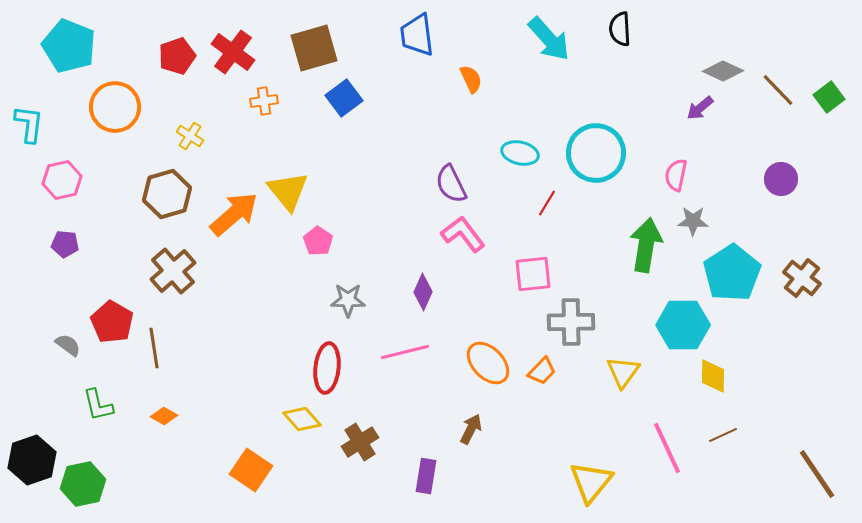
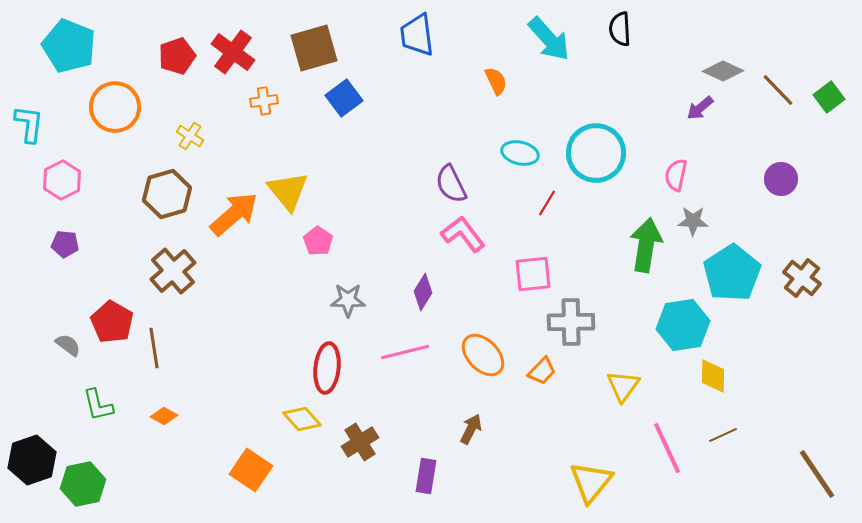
orange semicircle at (471, 79): moved 25 px right, 2 px down
pink hexagon at (62, 180): rotated 15 degrees counterclockwise
purple diamond at (423, 292): rotated 9 degrees clockwise
cyan hexagon at (683, 325): rotated 9 degrees counterclockwise
orange ellipse at (488, 363): moved 5 px left, 8 px up
yellow triangle at (623, 372): moved 14 px down
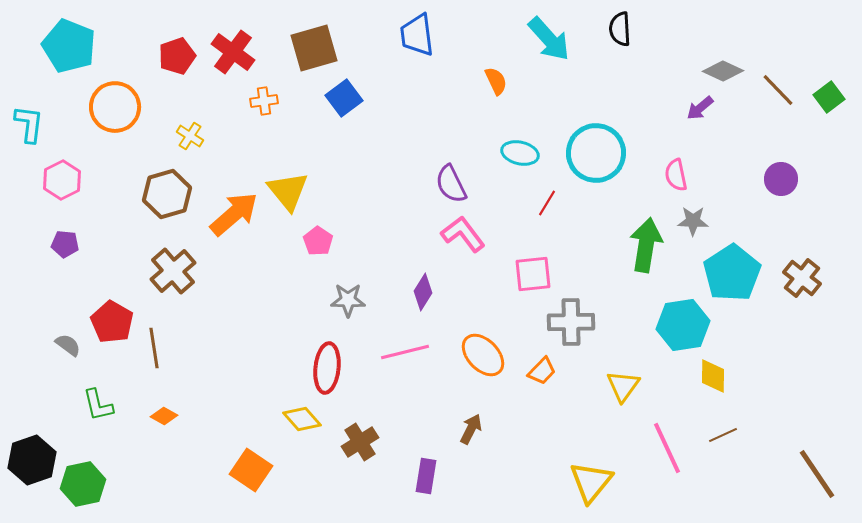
pink semicircle at (676, 175): rotated 24 degrees counterclockwise
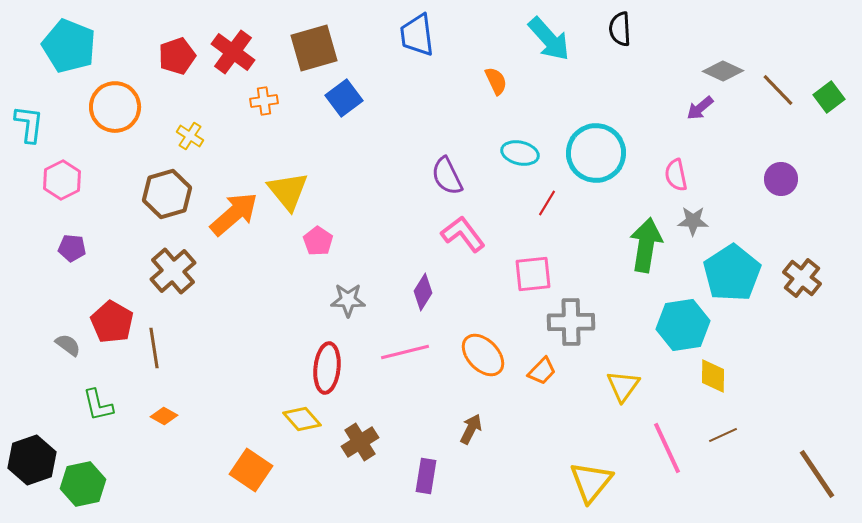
purple semicircle at (451, 184): moved 4 px left, 8 px up
purple pentagon at (65, 244): moved 7 px right, 4 px down
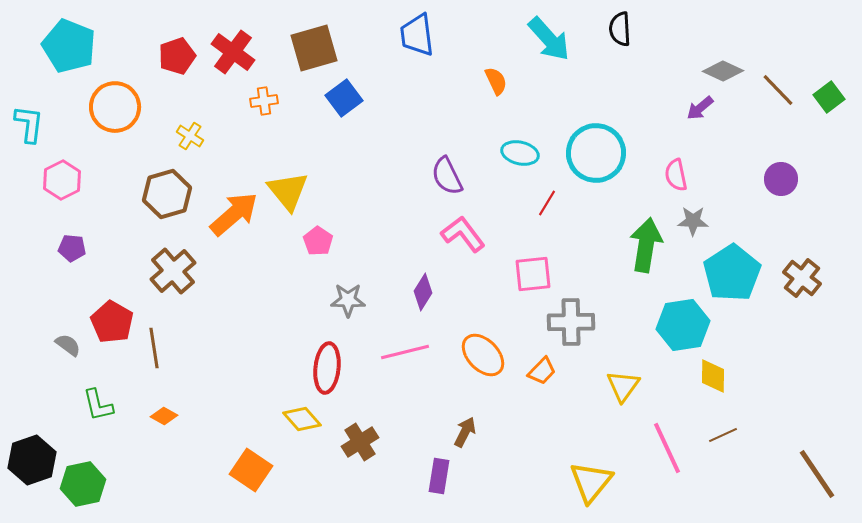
brown arrow at (471, 429): moved 6 px left, 3 px down
purple rectangle at (426, 476): moved 13 px right
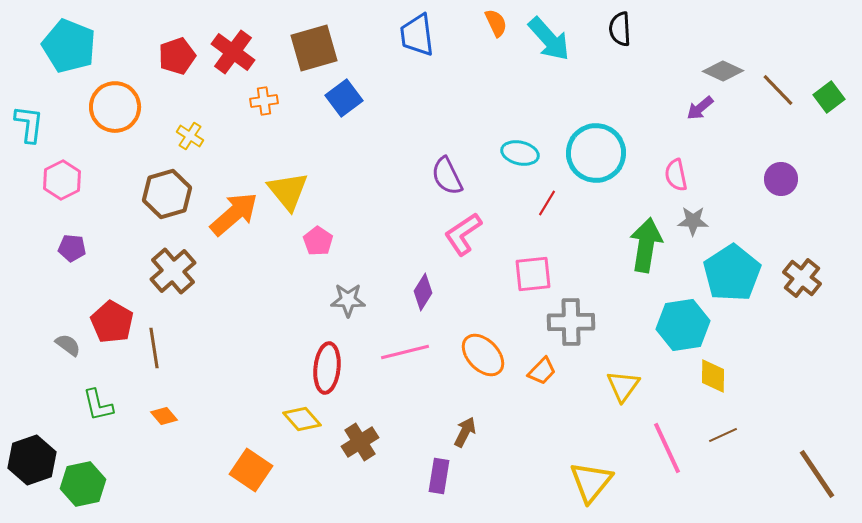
orange semicircle at (496, 81): moved 58 px up
pink L-shape at (463, 234): rotated 87 degrees counterclockwise
orange diamond at (164, 416): rotated 20 degrees clockwise
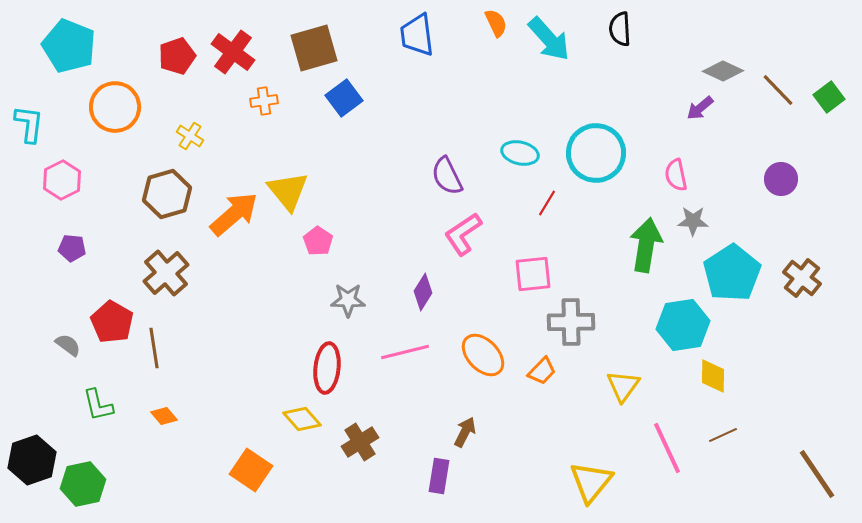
brown cross at (173, 271): moved 7 px left, 2 px down
